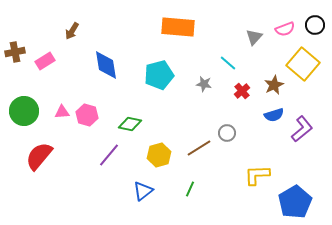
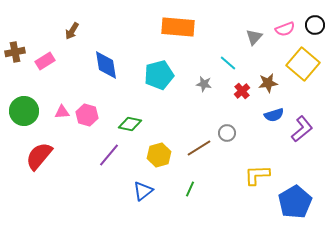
brown star: moved 6 px left, 2 px up; rotated 18 degrees clockwise
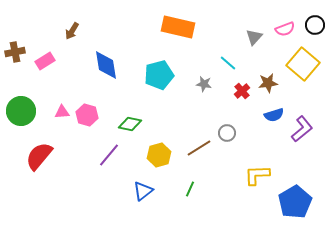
orange rectangle: rotated 8 degrees clockwise
green circle: moved 3 px left
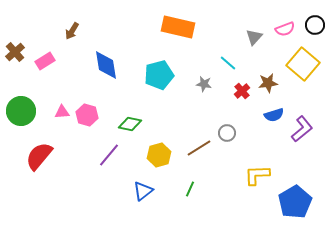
brown cross: rotated 30 degrees counterclockwise
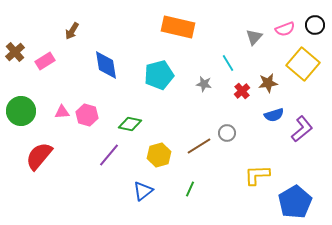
cyan line: rotated 18 degrees clockwise
brown line: moved 2 px up
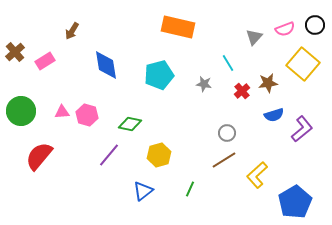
brown line: moved 25 px right, 14 px down
yellow L-shape: rotated 40 degrees counterclockwise
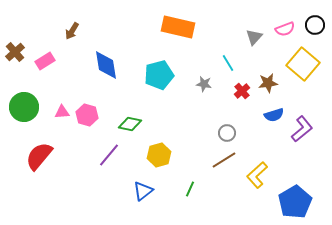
green circle: moved 3 px right, 4 px up
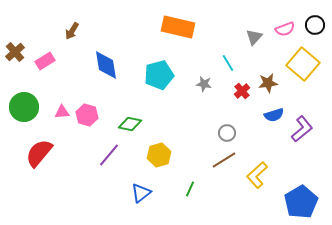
red semicircle: moved 3 px up
blue triangle: moved 2 px left, 2 px down
blue pentagon: moved 6 px right
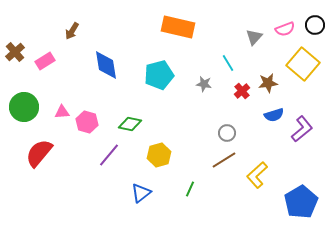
pink hexagon: moved 7 px down
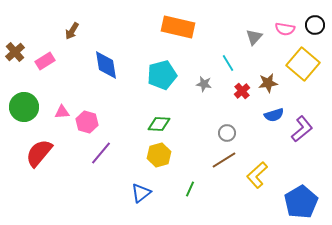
pink semicircle: rotated 30 degrees clockwise
cyan pentagon: moved 3 px right
green diamond: moved 29 px right; rotated 10 degrees counterclockwise
purple line: moved 8 px left, 2 px up
